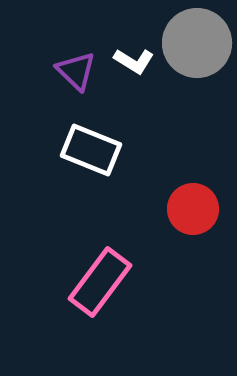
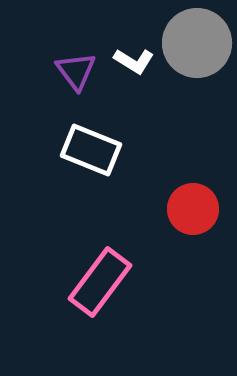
purple triangle: rotated 9 degrees clockwise
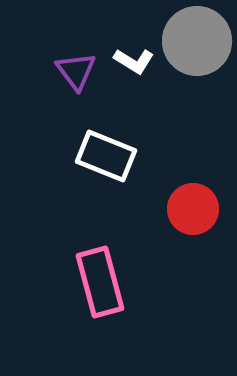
gray circle: moved 2 px up
white rectangle: moved 15 px right, 6 px down
pink rectangle: rotated 52 degrees counterclockwise
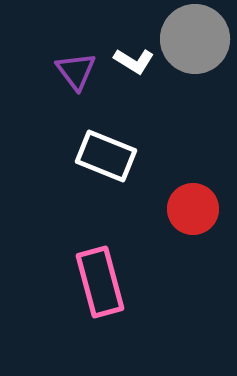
gray circle: moved 2 px left, 2 px up
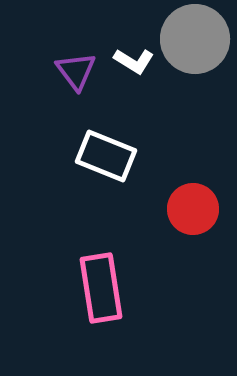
pink rectangle: moved 1 px right, 6 px down; rotated 6 degrees clockwise
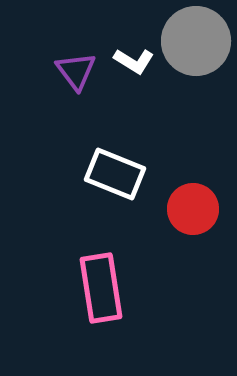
gray circle: moved 1 px right, 2 px down
white rectangle: moved 9 px right, 18 px down
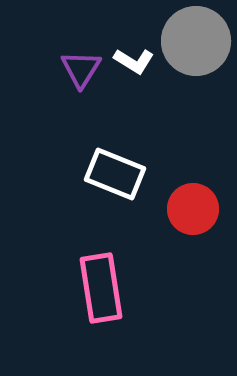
purple triangle: moved 5 px right, 2 px up; rotated 9 degrees clockwise
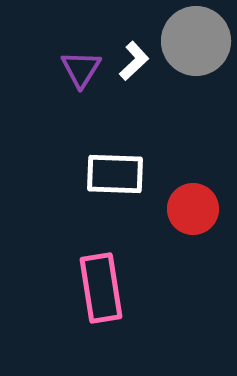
white L-shape: rotated 75 degrees counterclockwise
white rectangle: rotated 20 degrees counterclockwise
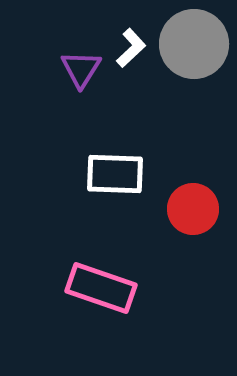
gray circle: moved 2 px left, 3 px down
white L-shape: moved 3 px left, 13 px up
pink rectangle: rotated 62 degrees counterclockwise
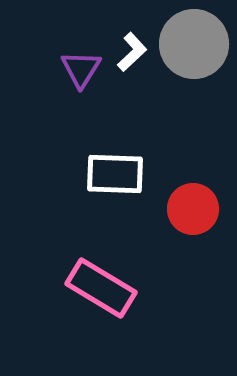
white L-shape: moved 1 px right, 4 px down
pink rectangle: rotated 12 degrees clockwise
